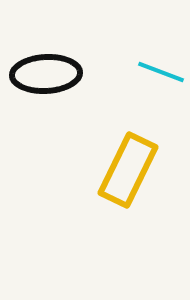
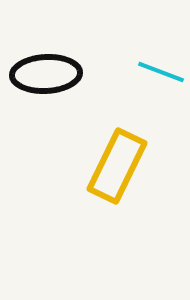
yellow rectangle: moved 11 px left, 4 px up
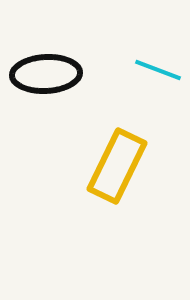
cyan line: moved 3 px left, 2 px up
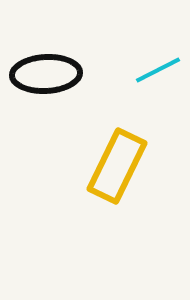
cyan line: rotated 48 degrees counterclockwise
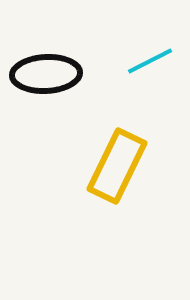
cyan line: moved 8 px left, 9 px up
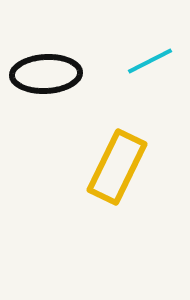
yellow rectangle: moved 1 px down
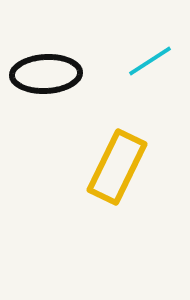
cyan line: rotated 6 degrees counterclockwise
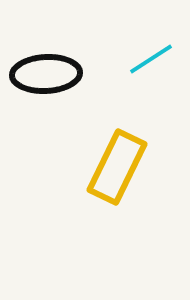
cyan line: moved 1 px right, 2 px up
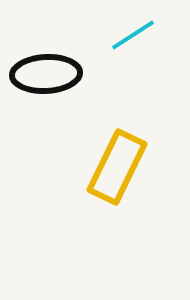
cyan line: moved 18 px left, 24 px up
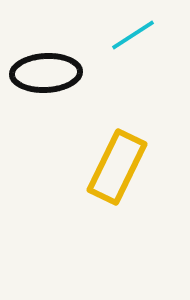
black ellipse: moved 1 px up
